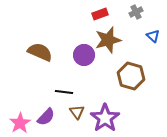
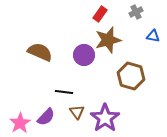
red rectangle: rotated 35 degrees counterclockwise
blue triangle: rotated 32 degrees counterclockwise
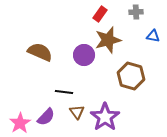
gray cross: rotated 24 degrees clockwise
purple star: moved 1 px up
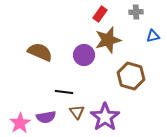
blue triangle: rotated 24 degrees counterclockwise
purple semicircle: rotated 36 degrees clockwise
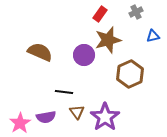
gray cross: rotated 24 degrees counterclockwise
brown hexagon: moved 1 px left, 2 px up; rotated 20 degrees clockwise
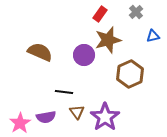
gray cross: rotated 16 degrees counterclockwise
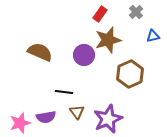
purple star: moved 3 px right, 2 px down; rotated 12 degrees clockwise
pink star: rotated 15 degrees clockwise
